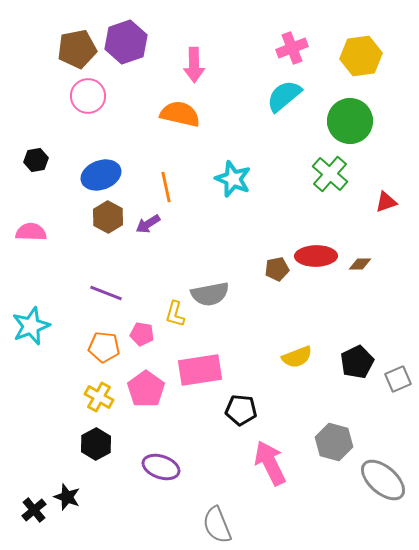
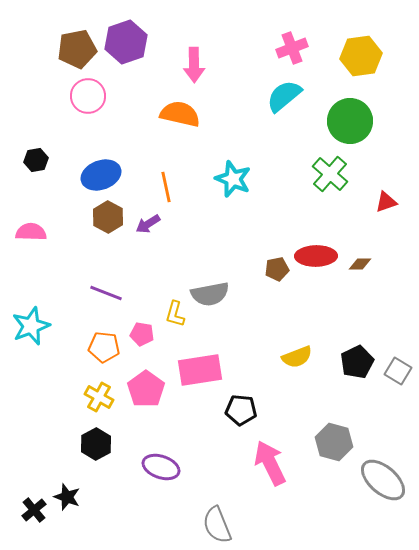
gray square at (398, 379): moved 8 px up; rotated 36 degrees counterclockwise
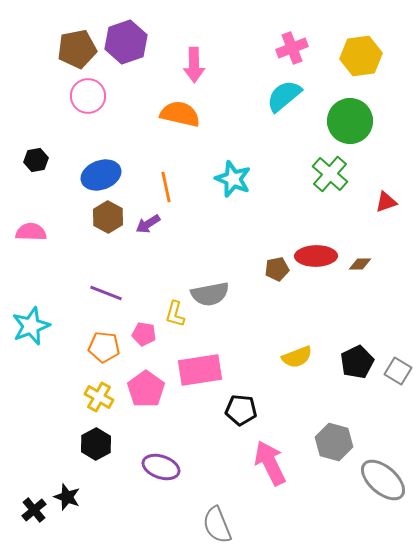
pink pentagon at (142, 334): moved 2 px right
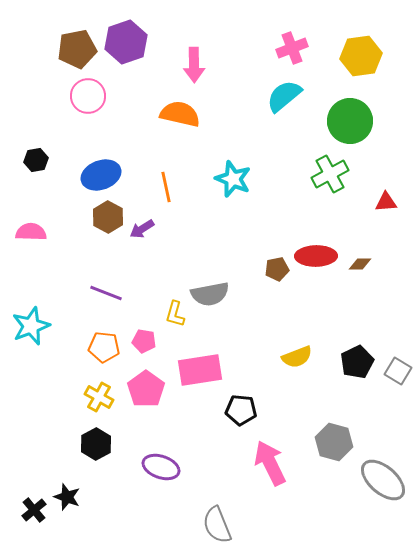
green cross at (330, 174): rotated 21 degrees clockwise
red triangle at (386, 202): rotated 15 degrees clockwise
purple arrow at (148, 224): moved 6 px left, 5 px down
pink pentagon at (144, 334): moved 7 px down
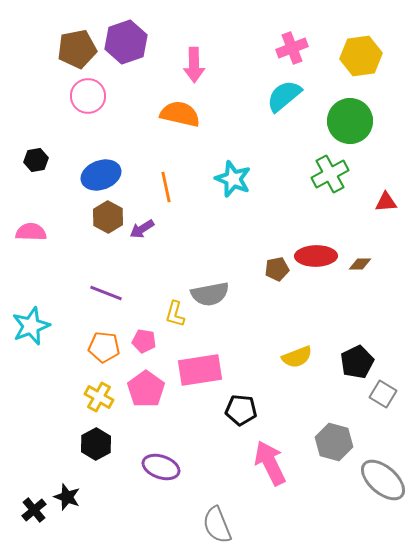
gray square at (398, 371): moved 15 px left, 23 px down
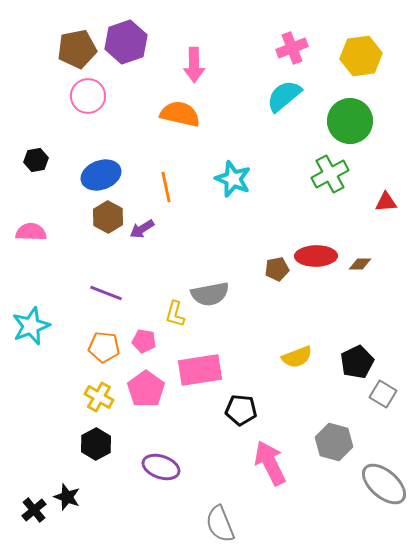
gray ellipse at (383, 480): moved 1 px right, 4 px down
gray semicircle at (217, 525): moved 3 px right, 1 px up
